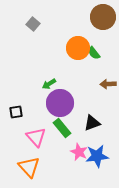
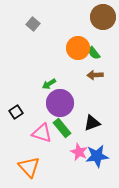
brown arrow: moved 13 px left, 9 px up
black square: rotated 24 degrees counterclockwise
pink triangle: moved 6 px right, 4 px up; rotated 30 degrees counterclockwise
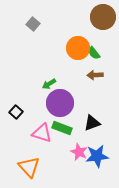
black square: rotated 16 degrees counterclockwise
green rectangle: rotated 30 degrees counterclockwise
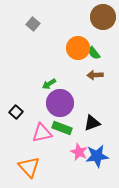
pink triangle: rotated 30 degrees counterclockwise
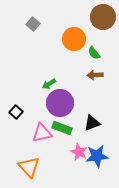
orange circle: moved 4 px left, 9 px up
